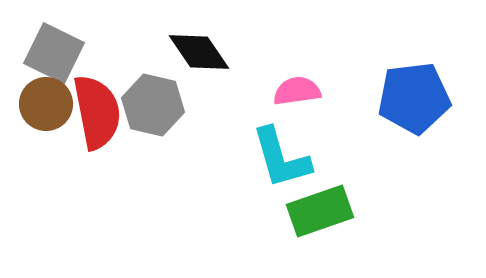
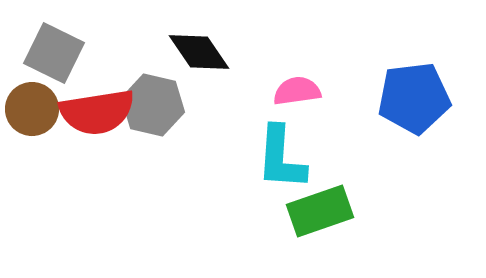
brown circle: moved 14 px left, 5 px down
red semicircle: rotated 92 degrees clockwise
cyan L-shape: rotated 20 degrees clockwise
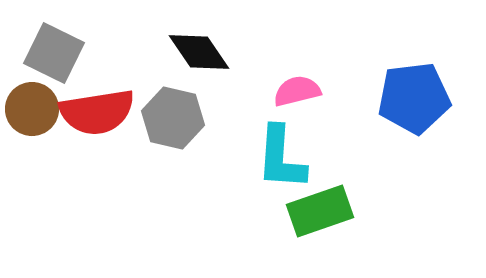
pink semicircle: rotated 6 degrees counterclockwise
gray hexagon: moved 20 px right, 13 px down
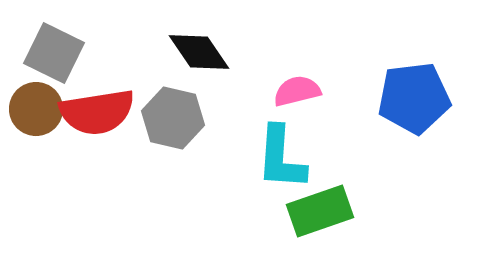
brown circle: moved 4 px right
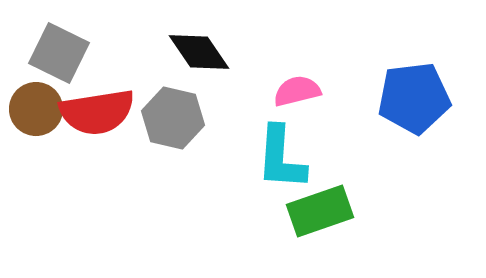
gray square: moved 5 px right
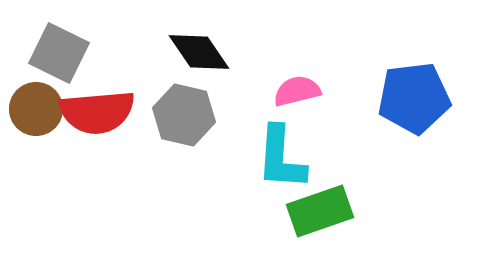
red semicircle: rotated 4 degrees clockwise
gray hexagon: moved 11 px right, 3 px up
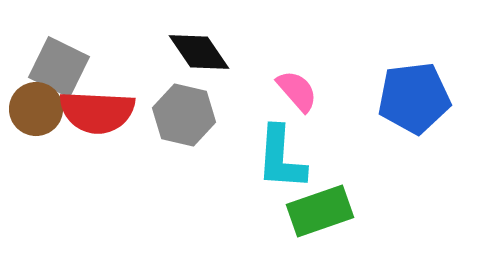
gray square: moved 14 px down
pink semicircle: rotated 63 degrees clockwise
red semicircle: rotated 8 degrees clockwise
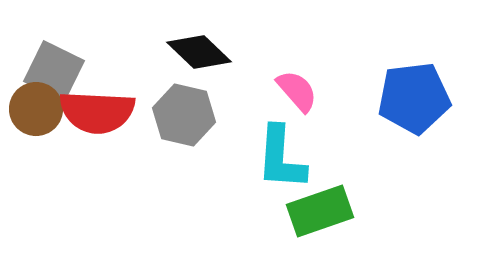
black diamond: rotated 12 degrees counterclockwise
gray square: moved 5 px left, 4 px down
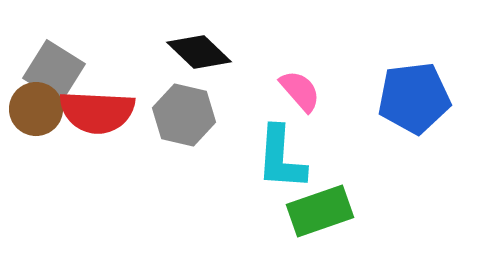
gray square: rotated 6 degrees clockwise
pink semicircle: moved 3 px right
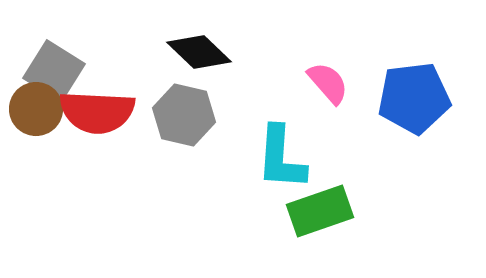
pink semicircle: moved 28 px right, 8 px up
